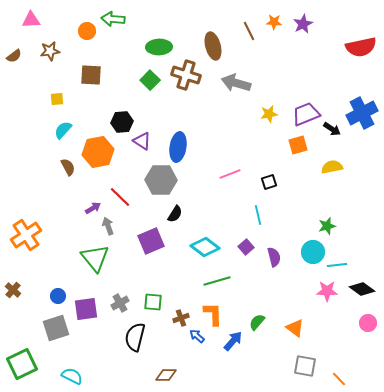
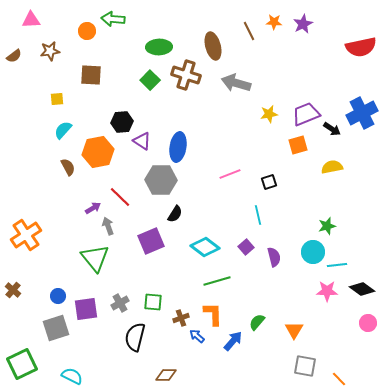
orange triangle at (295, 328): moved 1 px left, 2 px down; rotated 24 degrees clockwise
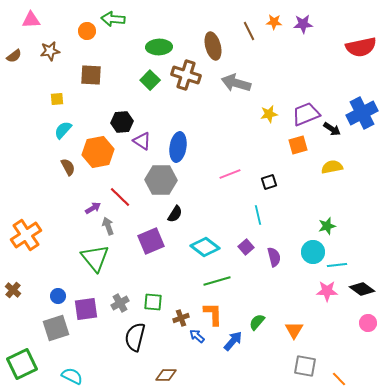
purple star at (303, 24): rotated 24 degrees clockwise
